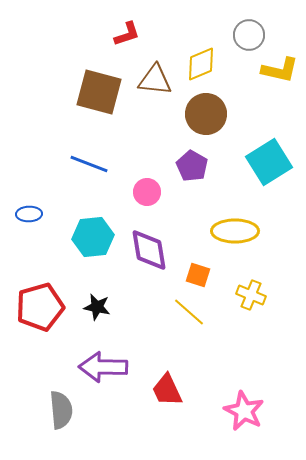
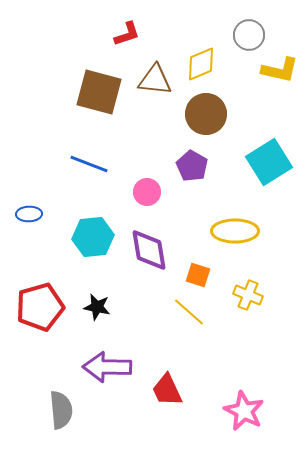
yellow cross: moved 3 px left
purple arrow: moved 4 px right
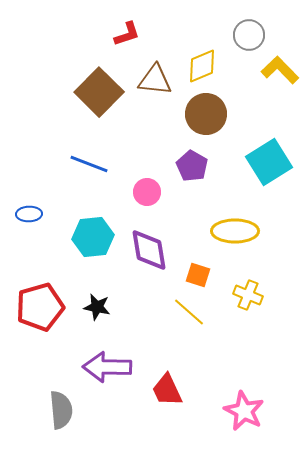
yellow diamond: moved 1 px right, 2 px down
yellow L-shape: rotated 147 degrees counterclockwise
brown square: rotated 30 degrees clockwise
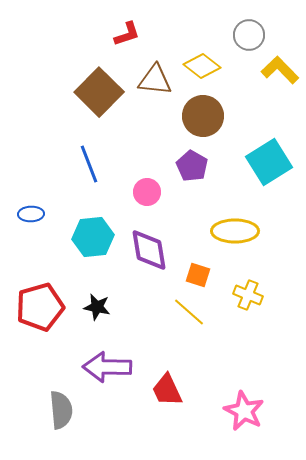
yellow diamond: rotated 60 degrees clockwise
brown circle: moved 3 px left, 2 px down
blue line: rotated 48 degrees clockwise
blue ellipse: moved 2 px right
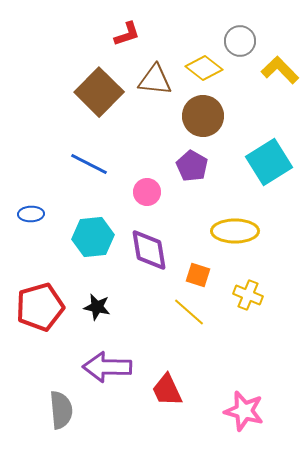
gray circle: moved 9 px left, 6 px down
yellow diamond: moved 2 px right, 2 px down
blue line: rotated 42 degrees counterclockwise
pink star: rotated 12 degrees counterclockwise
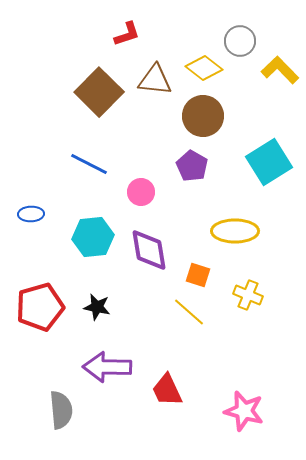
pink circle: moved 6 px left
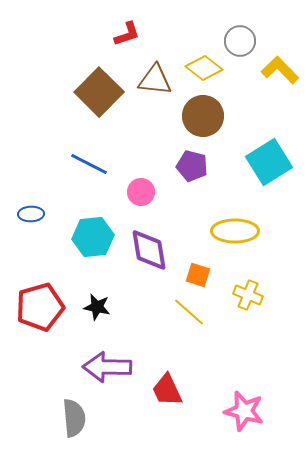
purple pentagon: rotated 16 degrees counterclockwise
gray semicircle: moved 13 px right, 8 px down
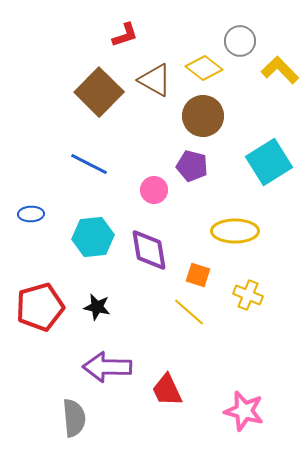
red L-shape: moved 2 px left, 1 px down
brown triangle: rotated 24 degrees clockwise
pink circle: moved 13 px right, 2 px up
